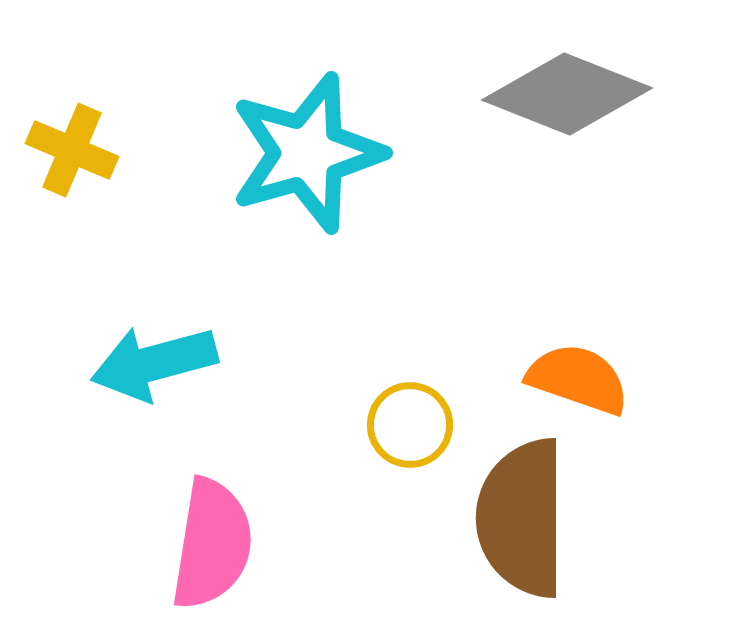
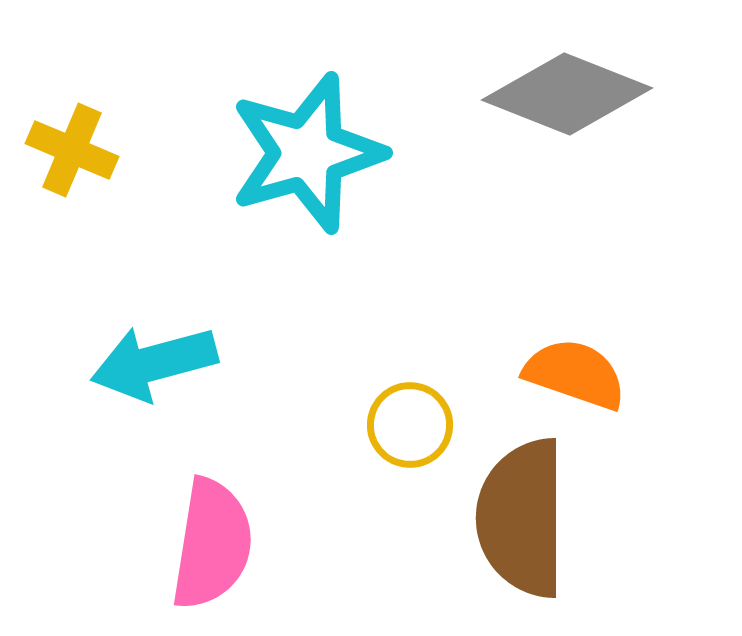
orange semicircle: moved 3 px left, 5 px up
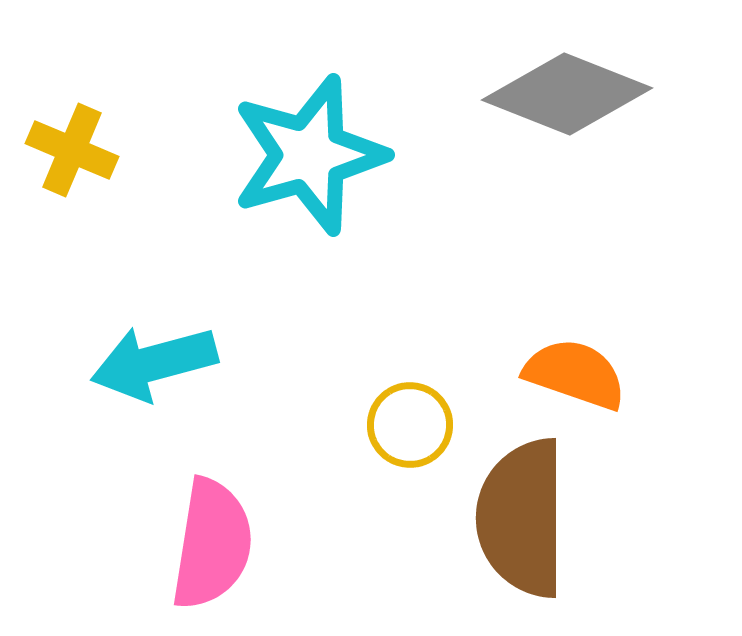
cyan star: moved 2 px right, 2 px down
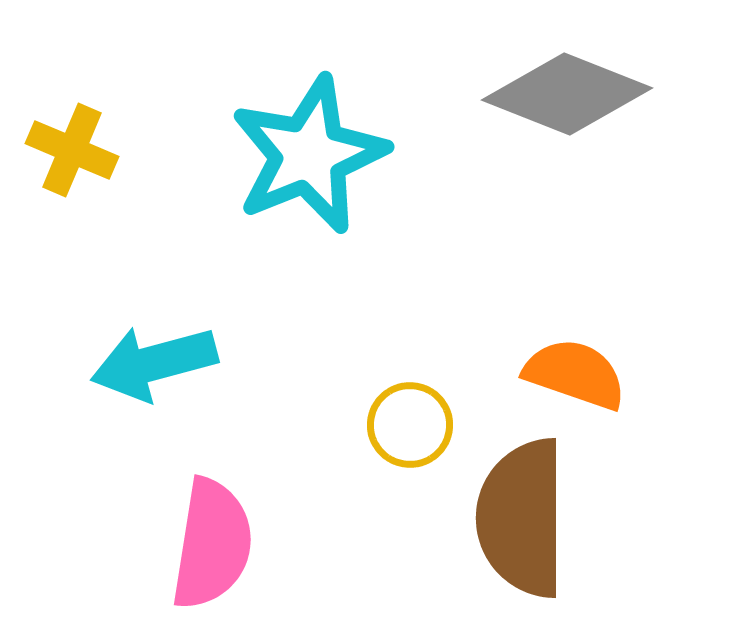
cyan star: rotated 6 degrees counterclockwise
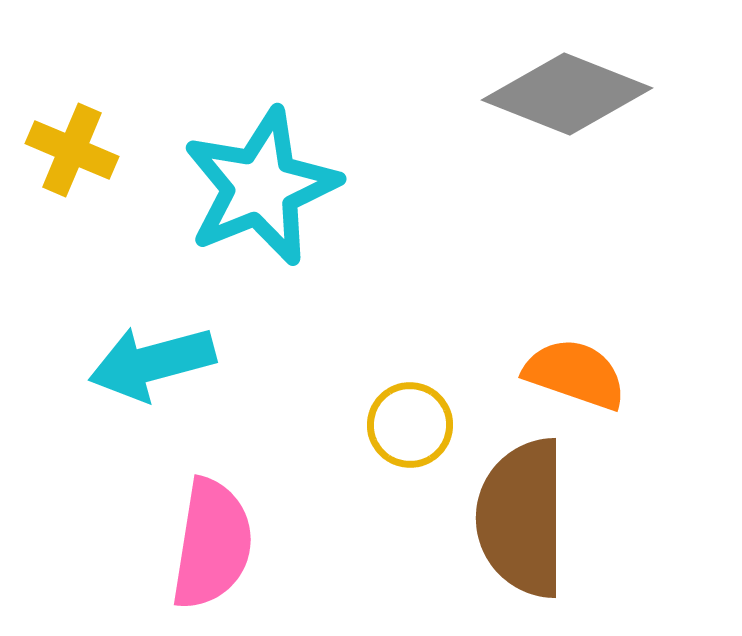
cyan star: moved 48 px left, 32 px down
cyan arrow: moved 2 px left
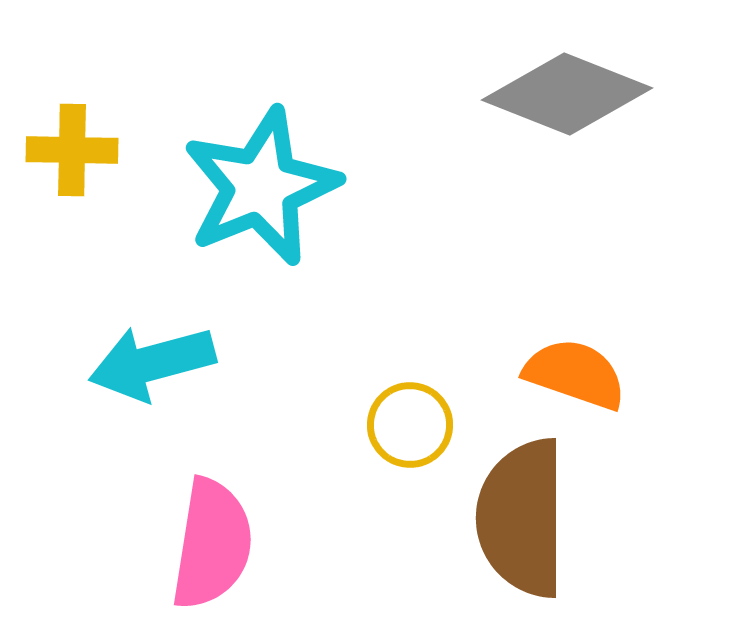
yellow cross: rotated 22 degrees counterclockwise
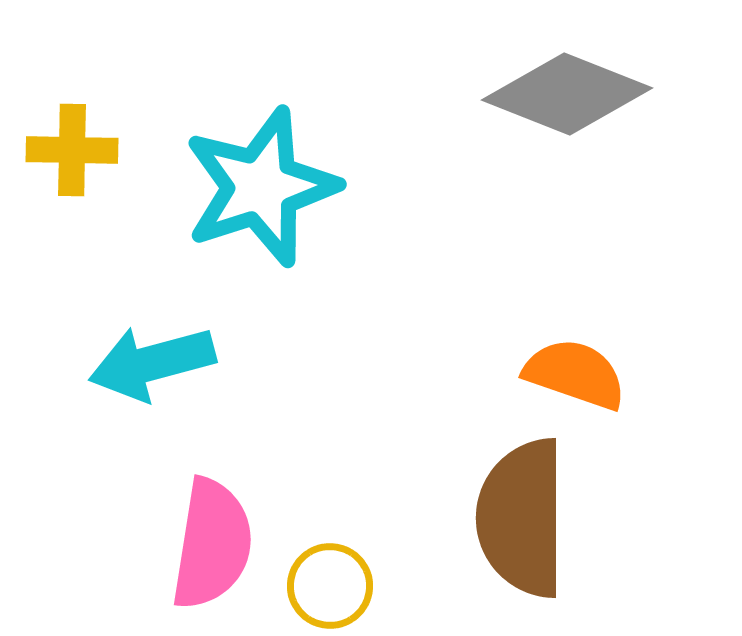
cyan star: rotated 4 degrees clockwise
yellow circle: moved 80 px left, 161 px down
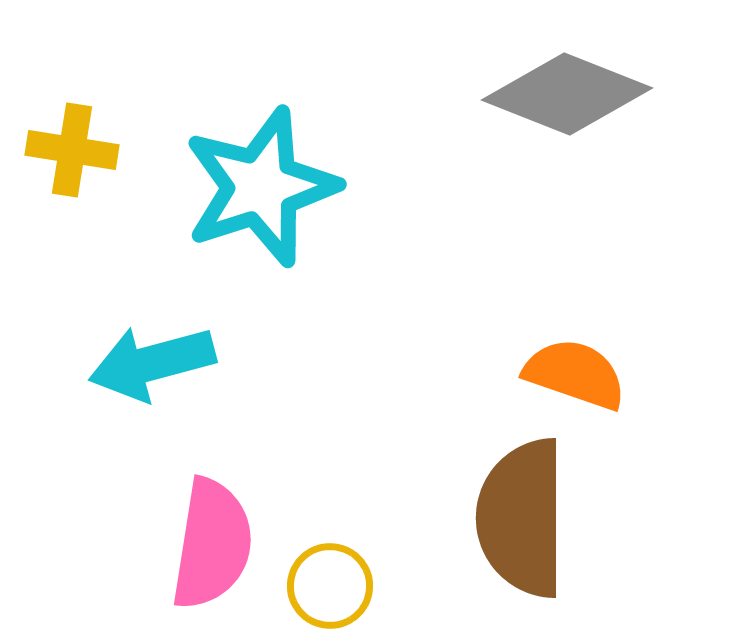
yellow cross: rotated 8 degrees clockwise
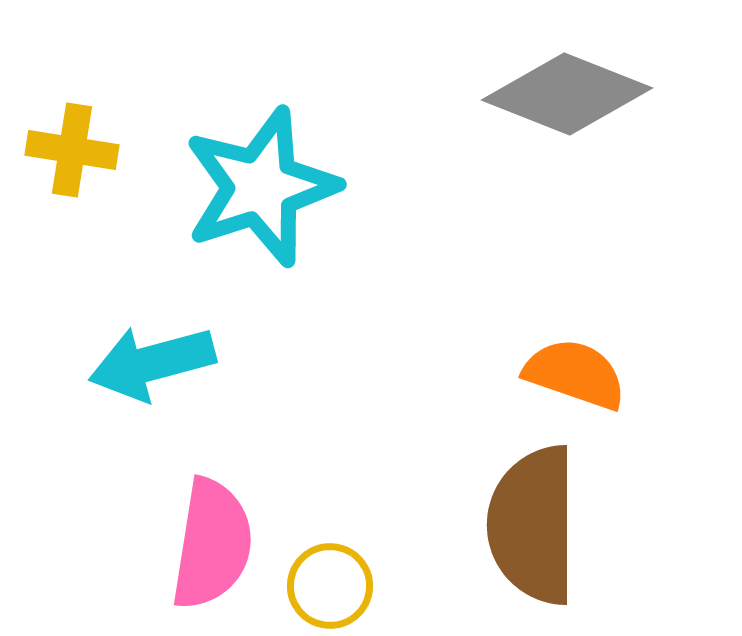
brown semicircle: moved 11 px right, 7 px down
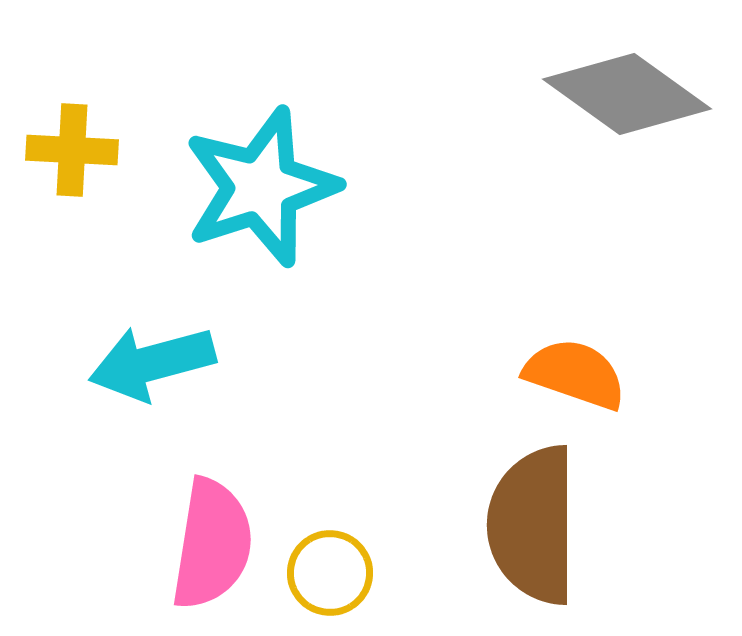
gray diamond: moved 60 px right; rotated 14 degrees clockwise
yellow cross: rotated 6 degrees counterclockwise
yellow circle: moved 13 px up
